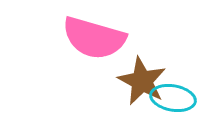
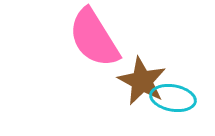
pink semicircle: rotated 42 degrees clockwise
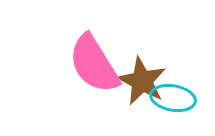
pink semicircle: moved 26 px down
